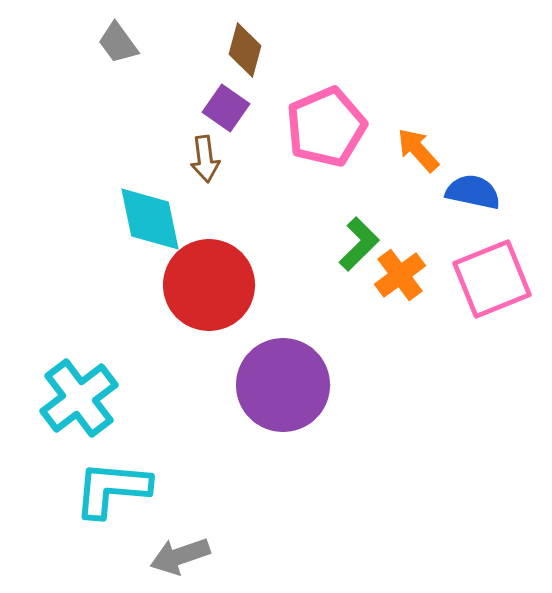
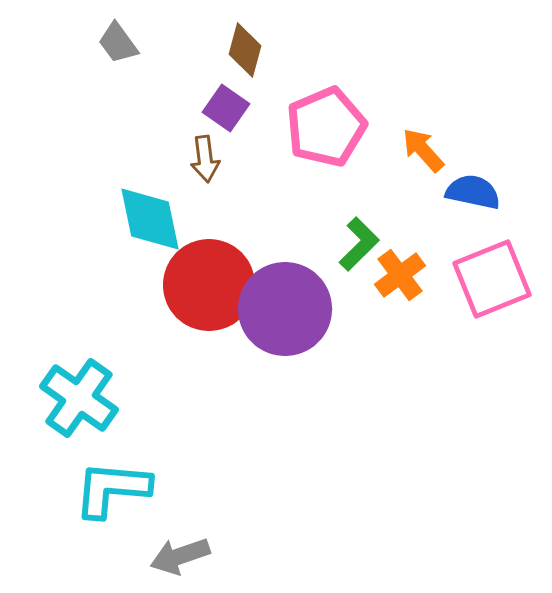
orange arrow: moved 5 px right
purple circle: moved 2 px right, 76 px up
cyan cross: rotated 18 degrees counterclockwise
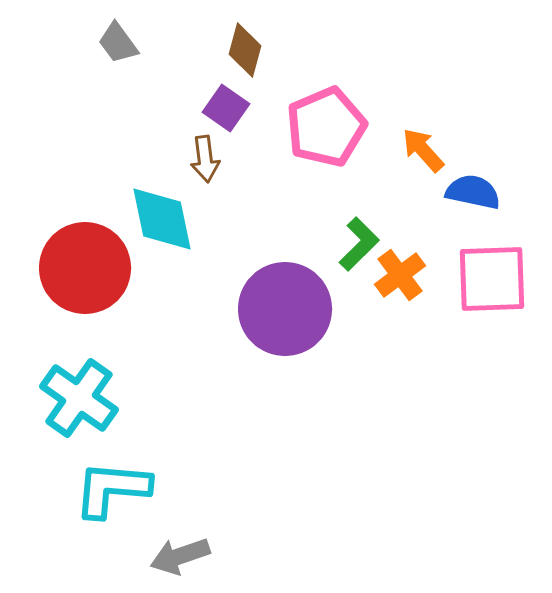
cyan diamond: moved 12 px right
pink square: rotated 20 degrees clockwise
red circle: moved 124 px left, 17 px up
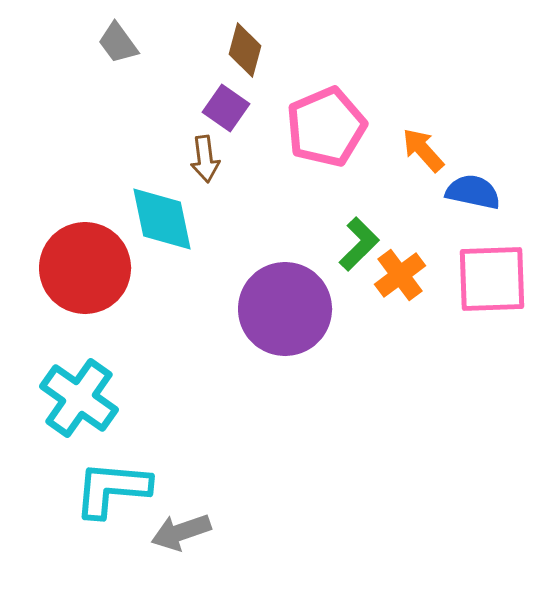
gray arrow: moved 1 px right, 24 px up
